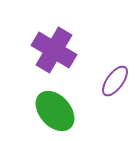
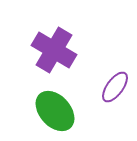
purple ellipse: moved 6 px down
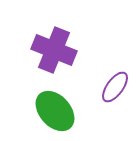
purple cross: rotated 9 degrees counterclockwise
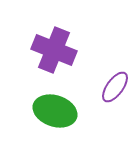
green ellipse: rotated 30 degrees counterclockwise
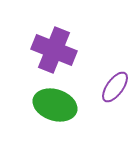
green ellipse: moved 6 px up
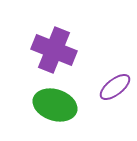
purple ellipse: rotated 16 degrees clockwise
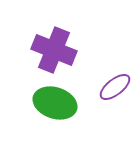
green ellipse: moved 2 px up
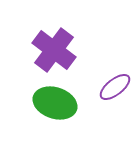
purple cross: rotated 15 degrees clockwise
